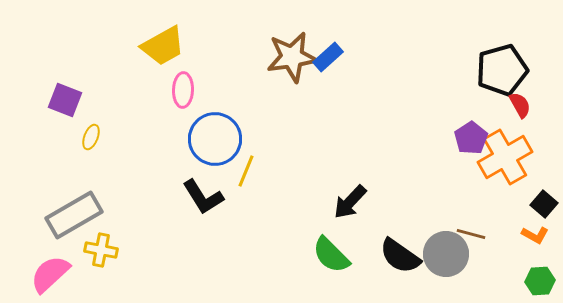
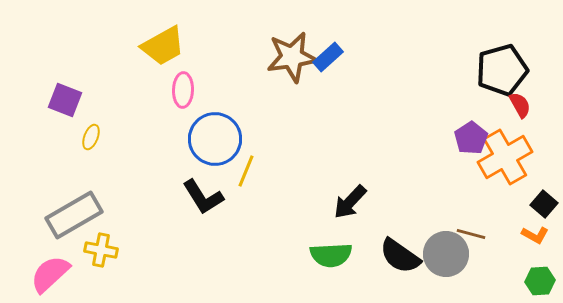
green semicircle: rotated 48 degrees counterclockwise
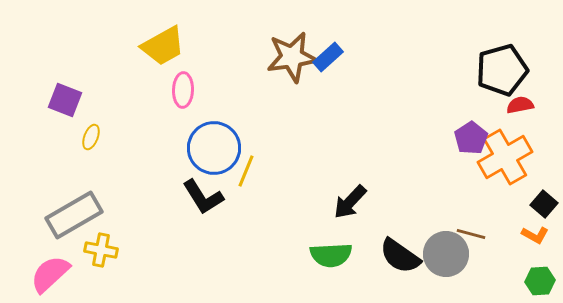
red semicircle: rotated 72 degrees counterclockwise
blue circle: moved 1 px left, 9 px down
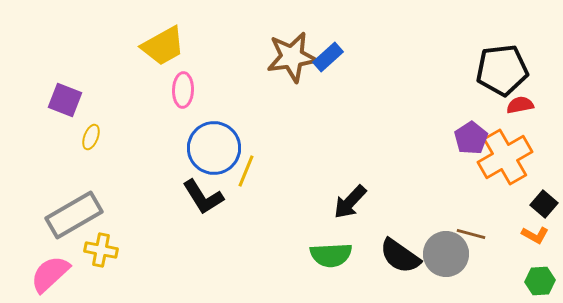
black pentagon: rotated 9 degrees clockwise
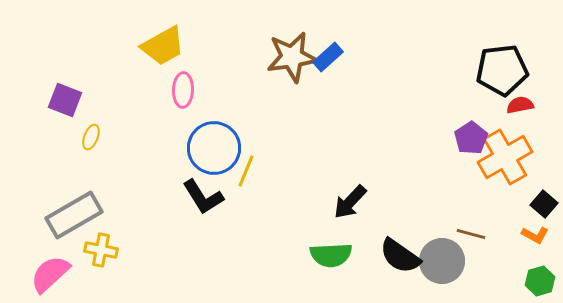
gray circle: moved 4 px left, 7 px down
green hexagon: rotated 12 degrees counterclockwise
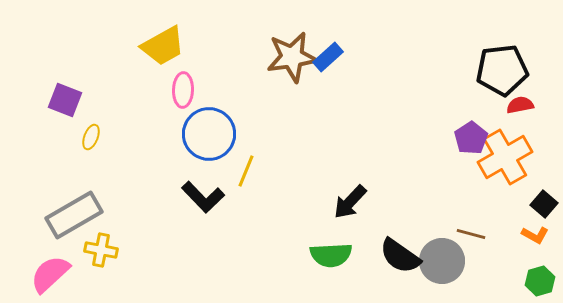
blue circle: moved 5 px left, 14 px up
black L-shape: rotated 12 degrees counterclockwise
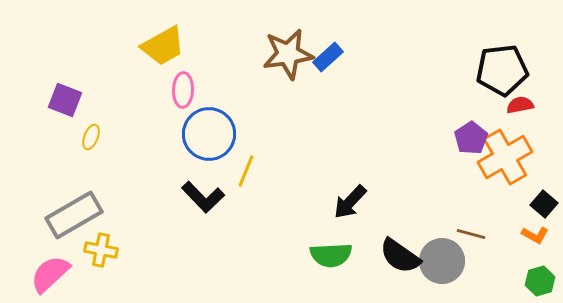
brown star: moved 4 px left, 3 px up
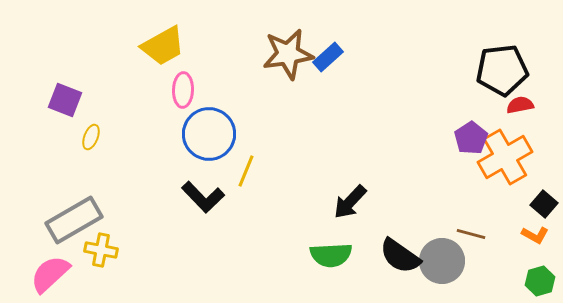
gray rectangle: moved 5 px down
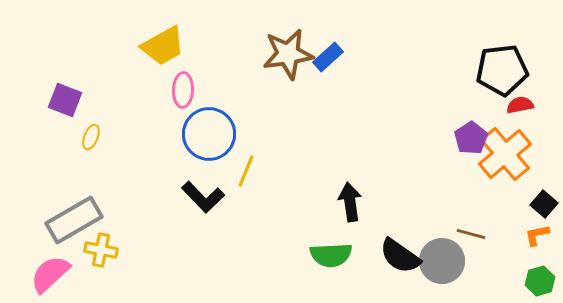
orange cross: moved 3 px up; rotated 10 degrees counterclockwise
black arrow: rotated 129 degrees clockwise
orange L-shape: moved 2 px right; rotated 140 degrees clockwise
